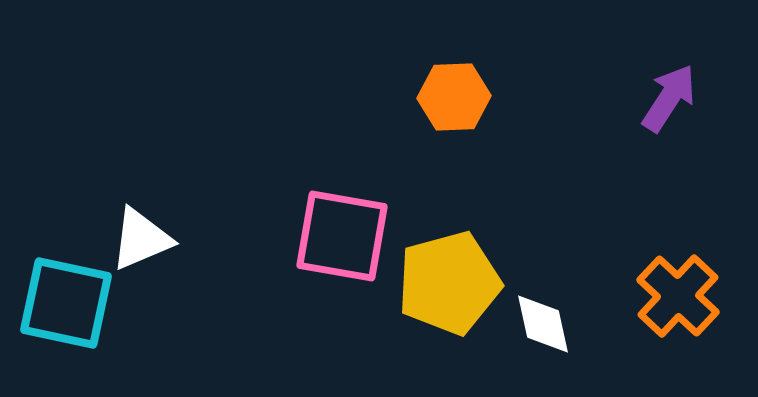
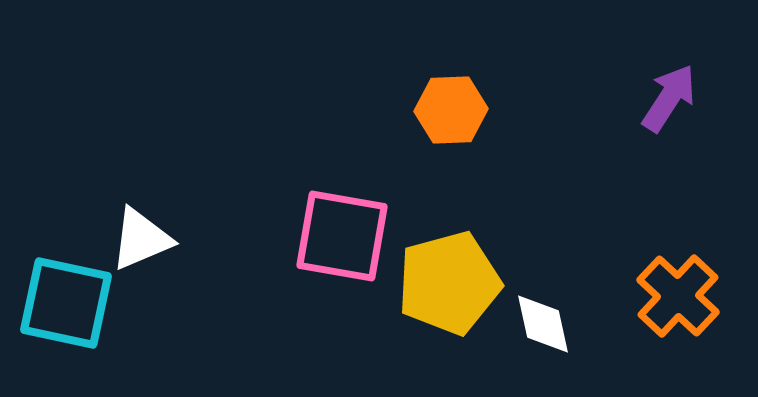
orange hexagon: moved 3 px left, 13 px down
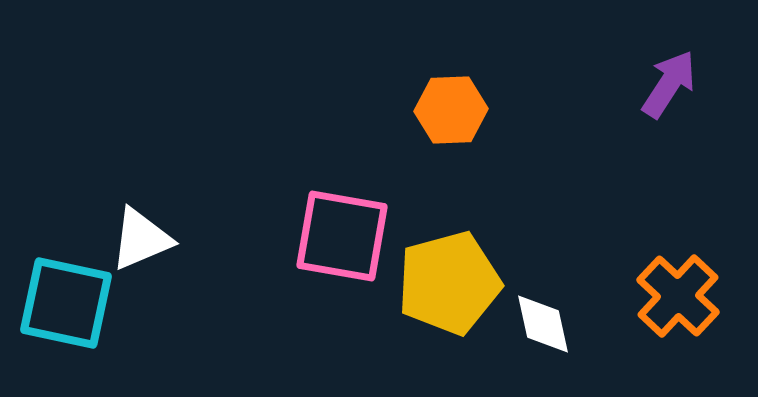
purple arrow: moved 14 px up
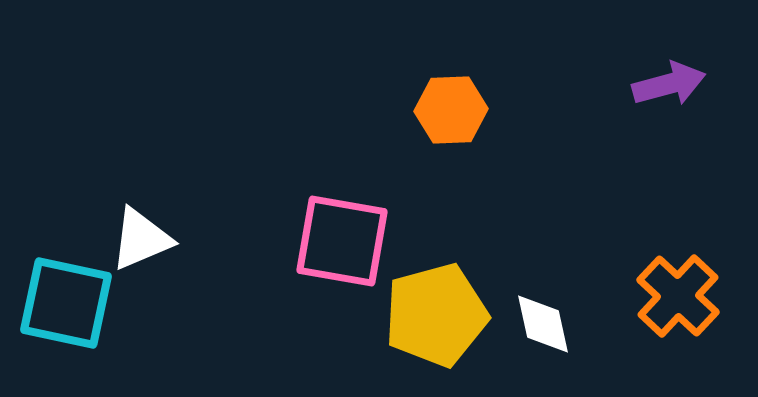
purple arrow: rotated 42 degrees clockwise
pink square: moved 5 px down
yellow pentagon: moved 13 px left, 32 px down
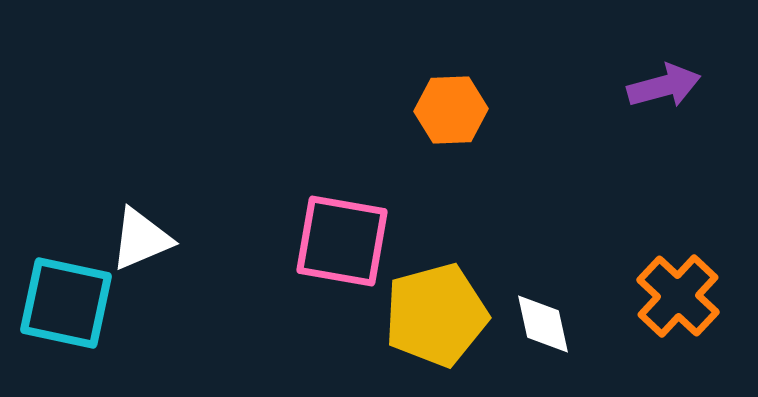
purple arrow: moved 5 px left, 2 px down
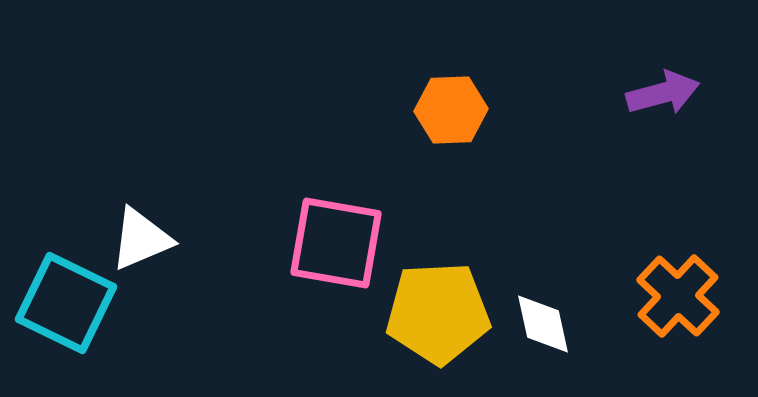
purple arrow: moved 1 px left, 7 px down
pink square: moved 6 px left, 2 px down
cyan square: rotated 14 degrees clockwise
yellow pentagon: moved 2 px right, 2 px up; rotated 12 degrees clockwise
